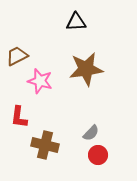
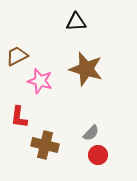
brown star: rotated 24 degrees clockwise
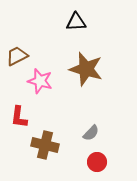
red circle: moved 1 px left, 7 px down
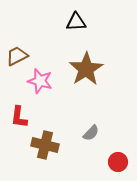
brown star: rotated 24 degrees clockwise
red circle: moved 21 px right
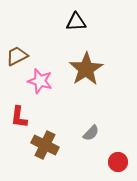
brown cross: rotated 12 degrees clockwise
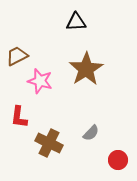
brown cross: moved 4 px right, 2 px up
red circle: moved 2 px up
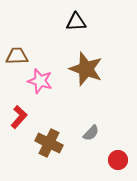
brown trapezoid: rotated 25 degrees clockwise
brown star: rotated 20 degrees counterclockwise
red L-shape: rotated 145 degrees counterclockwise
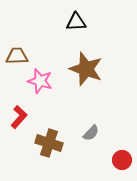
brown cross: rotated 8 degrees counterclockwise
red circle: moved 4 px right
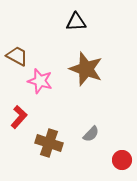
brown trapezoid: rotated 30 degrees clockwise
gray semicircle: moved 1 px down
